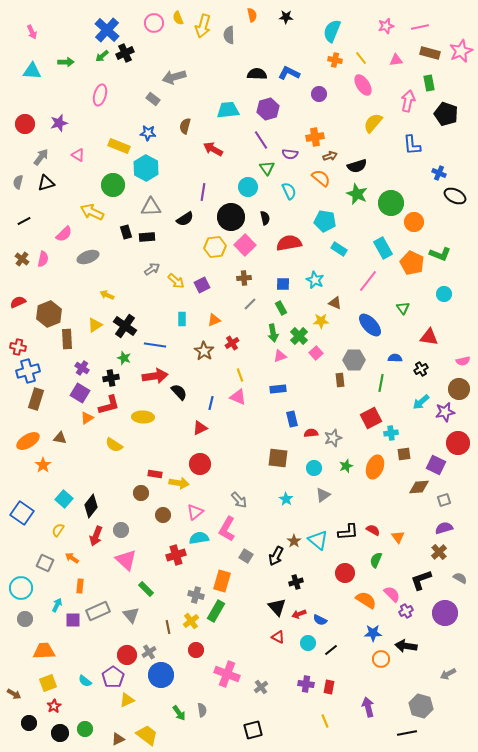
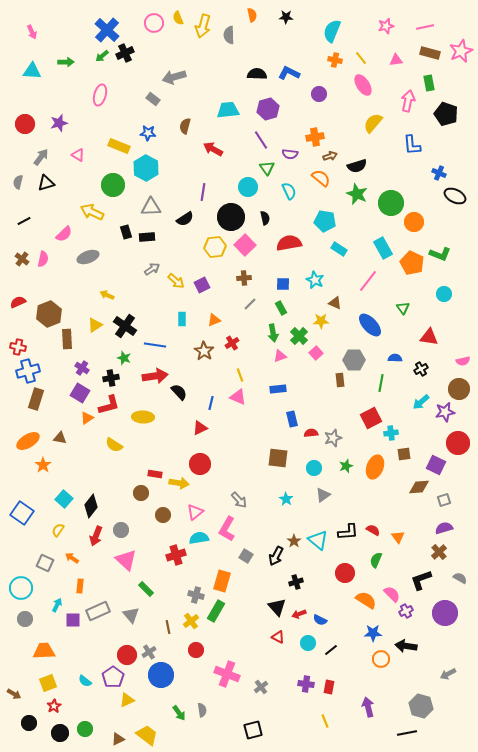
pink line at (420, 27): moved 5 px right
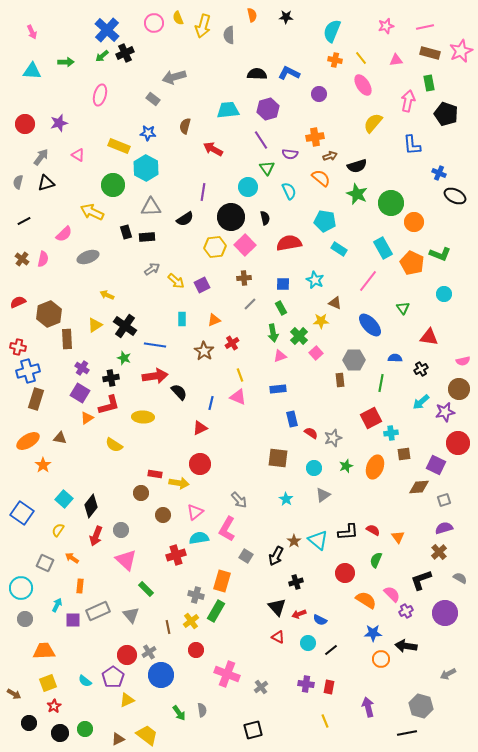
red semicircle at (311, 433): rotated 40 degrees clockwise
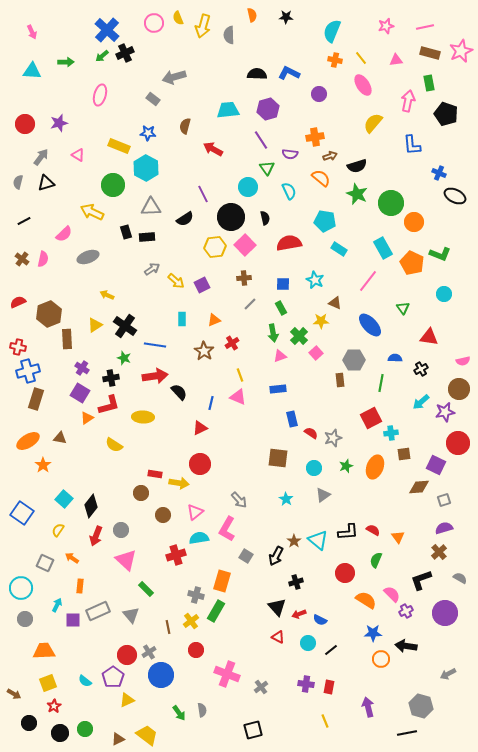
purple line at (203, 192): moved 2 px down; rotated 36 degrees counterclockwise
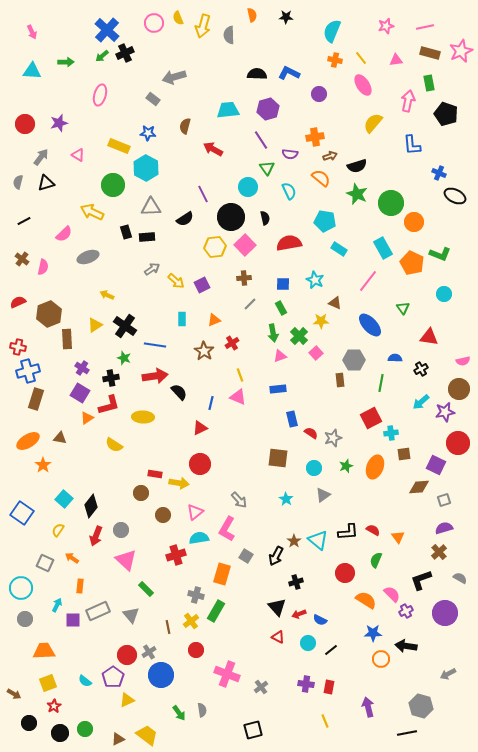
pink semicircle at (43, 259): moved 8 px down
orange rectangle at (222, 581): moved 7 px up
